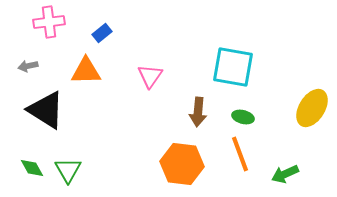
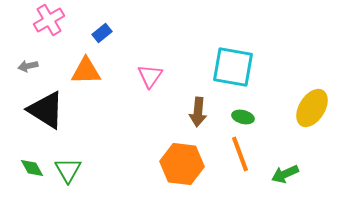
pink cross: moved 2 px up; rotated 24 degrees counterclockwise
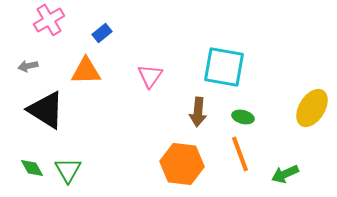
cyan square: moved 9 px left
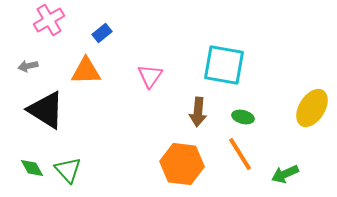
cyan square: moved 2 px up
orange line: rotated 12 degrees counterclockwise
green triangle: rotated 12 degrees counterclockwise
